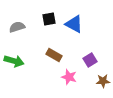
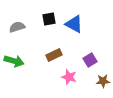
brown rectangle: rotated 56 degrees counterclockwise
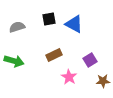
pink star: rotated 14 degrees clockwise
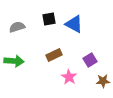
green arrow: rotated 12 degrees counterclockwise
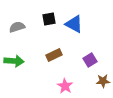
pink star: moved 4 px left, 9 px down
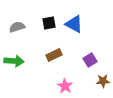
black square: moved 4 px down
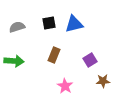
blue triangle: rotated 42 degrees counterclockwise
brown rectangle: rotated 42 degrees counterclockwise
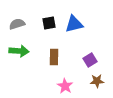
gray semicircle: moved 3 px up
brown rectangle: moved 2 px down; rotated 21 degrees counterclockwise
green arrow: moved 5 px right, 10 px up
brown star: moved 6 px left
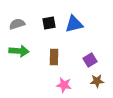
pink star: moved 1 px left, 1 px up; rotated 21 degrees counterclockwise
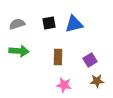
brown rectangle: moved 4 px right
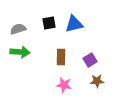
gray semicircle: moved 1 px right, 5 px down
green arrow: moved 1 px right, 1 px down
brown rectangle: moved 3 px right
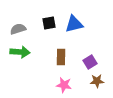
purple square: moved 2 px down
